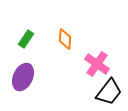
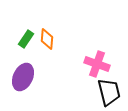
orange diamond: moved 18 px left
pink cross: rotated 15 degrees counterclockwise
black trapezoid: rotated 52 degrees counterclockwise
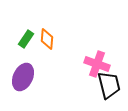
black trapezoid: moved 7 px up
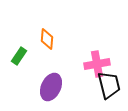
green rectangle: moved 7 px left, 17 px down
pink cross: rotated 30 degrees counterclockwise
purple ellipse: moved 28 px right, 10 px down
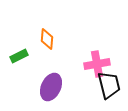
green rectangle: rotated 30 degrees clockwise
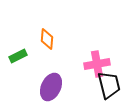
green rectangle: moved 1 px left
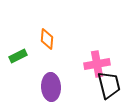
purple ellipse: rotated 28 degrees counterclockwise
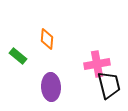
green rectangle: rotated 66 degrees clockwise
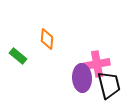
purple ellipse: moved 31 px right, 9 px up
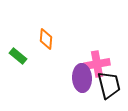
orange diamond: moved 1 px left
